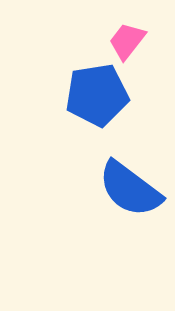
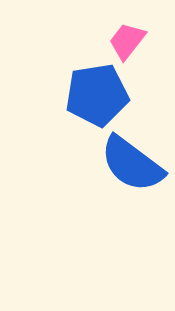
blue semicircle: moved 2 px right, 25 px up
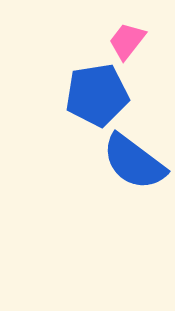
blue semicircle: moved 2 px right, 2 px up
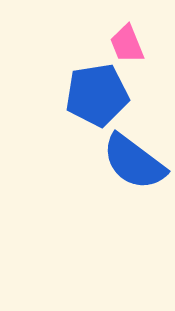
pink trapezoid: moved 3 px down; rotated 60 degrees counterclockwise
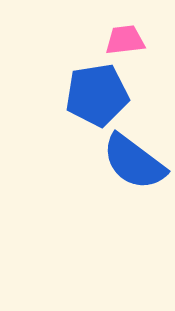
pink trapezoid: moved 2 px left, 4 px up; rotated 105 degrees clockwise
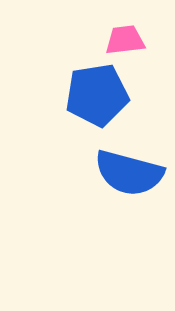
blue semicircle: moved 5 px left, 11 px down; rotated 22 degrees counterclockwise
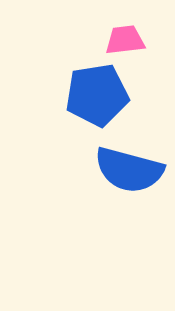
blue semicircle: moved 3 px up
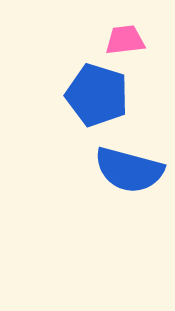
blue pentagon: rotated 26 degrees clockwise
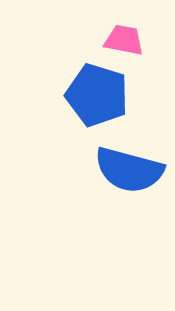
pink trapezoid: moved 1 px left; rotated 18 degrees clockwise
